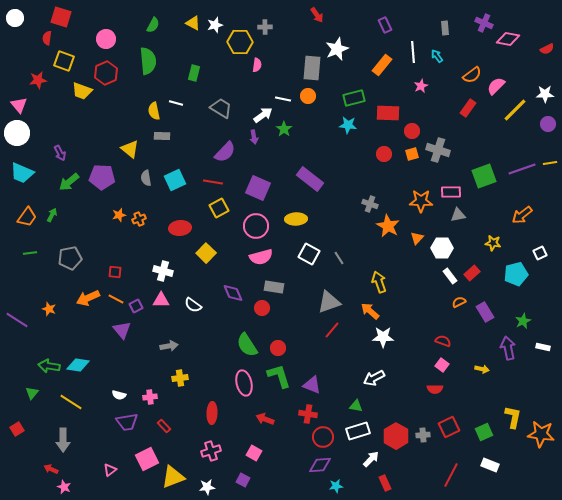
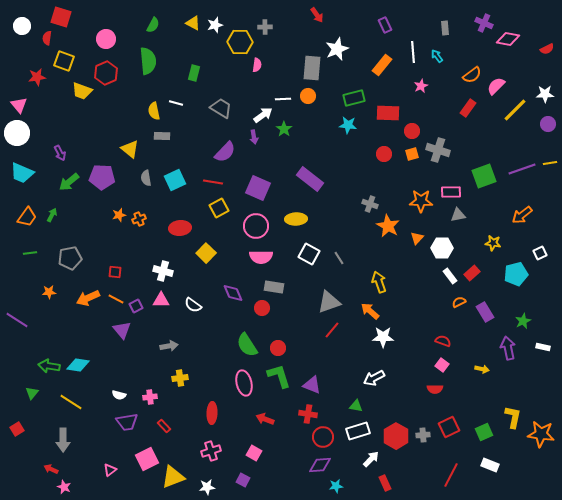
white circle at (15, 18): moved 7 px right, 8 px down
red star at (38, 80): moved 1 px left, 3 px up
white line at (283, 99): rotated 14 degrees counterclockwise
pink semicircle at (261, 257): rotated 15 degrees clockwise
orange star at (49, 309): moved 17 px up; rotated 24 degrees counterclockwise
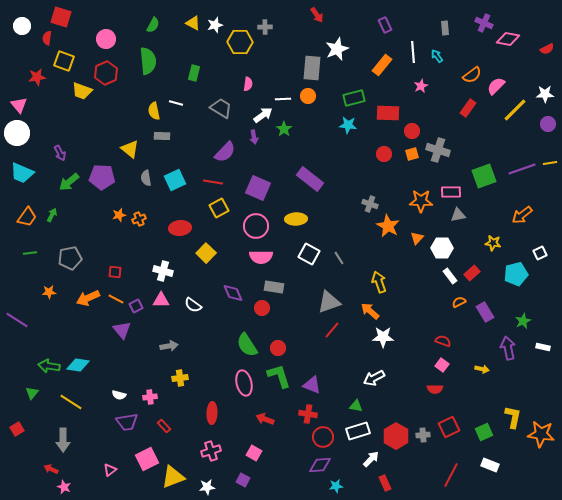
pink semicircle at (257, 65): moved 9 px left, 19 px down
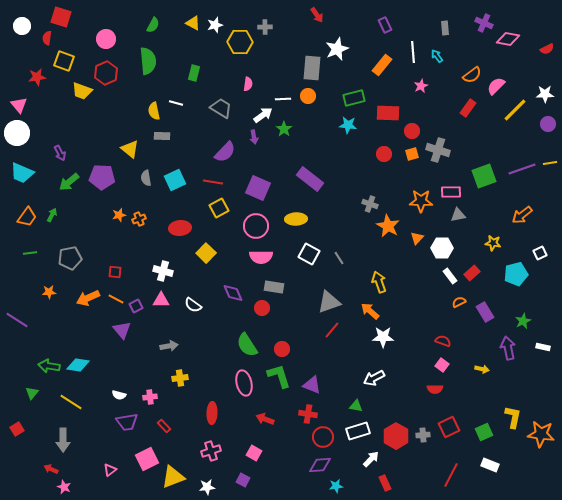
red circle at (278, 348): moved 4 px right, 1 px down
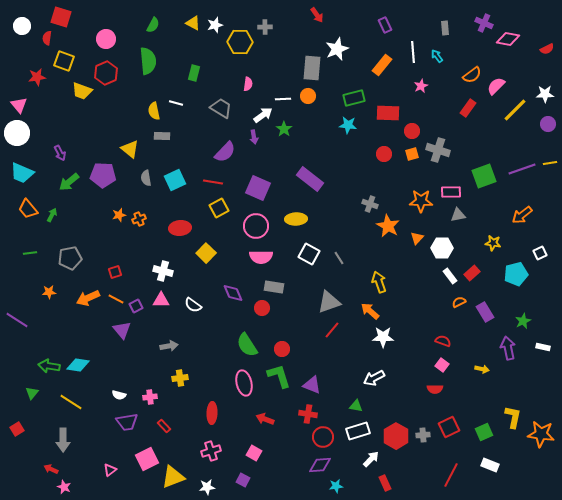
purple pentagon at (102, 177): moved 1 px right, 2 px up
orange trapezoid at (27, 217): moved 1 px right, 8 px up; rotated 105 degrees clockwise
red square at (115, 272): rotated 24 degrees counterclockwise
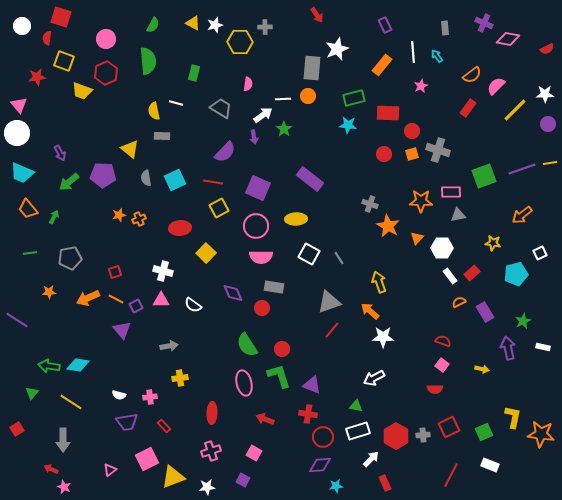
green arrow at (52, 215): moved 2 px right, 2 px down
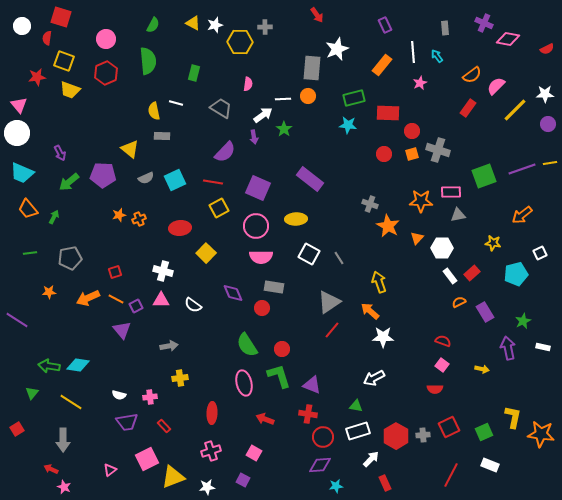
pink star at (421, 86): moved 1 px left, 3 px up
yellow trapezoid at (82, 91): moved 12 px left, 1 px up
gray semicircle at (146, 178): rotated 105 degrees counterclockwise
gray triangle at (329, 302): rotated 15 degrees counterclockwise
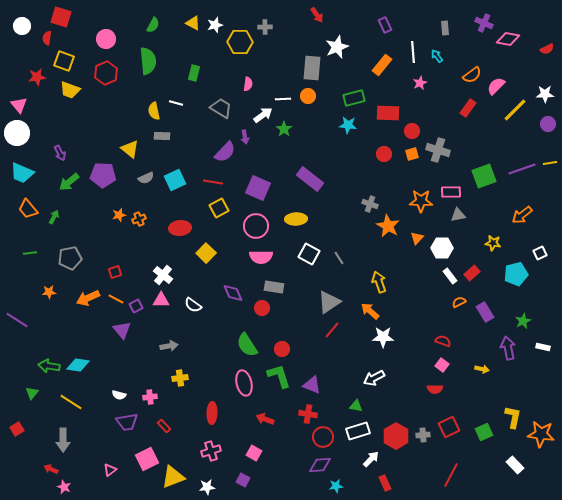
white star at (337, 49): moved 2 px up
purple arrow at (254, 137): moved 9 px left
white cross at (163, 271): moved 4 px down; rotated 24 degrees clockwise
white rectangle at (490, 465): moved 25 px right; rotated 24 degrees clockwise
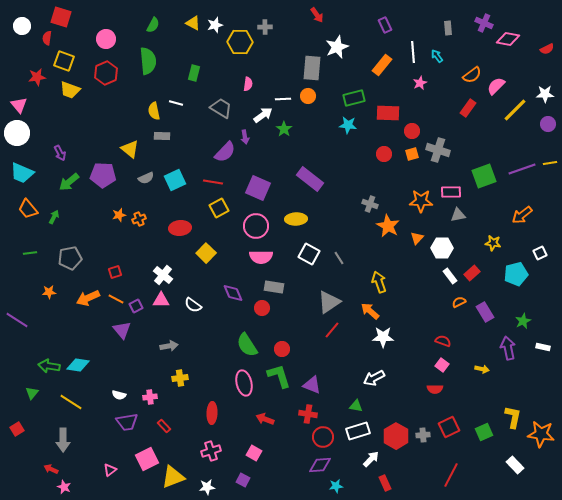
gray rectangle at (445, 28): moved 3 px right
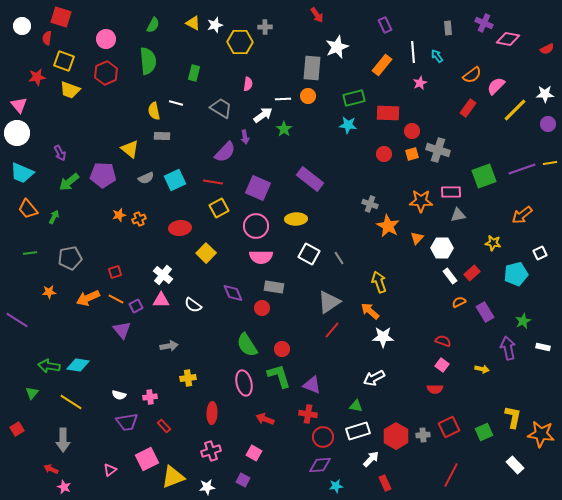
yellow cross at (180, 378): moved 8 px right
